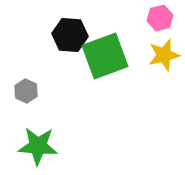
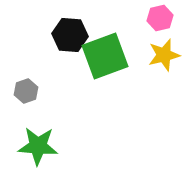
gray hexagon: rotated 15 degrees clockwise
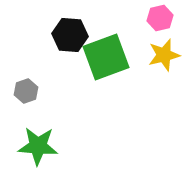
green square: moved 1 px right, 1 px down
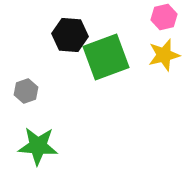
pink hexagon: moved 4 px right, 1 px up
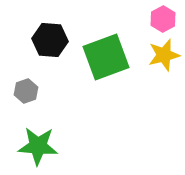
pink hexagon: moved 1 px left, 2 px down; rotated 15 degrees counterclockwise
black hexagon: moved 20 px left, 5 px down
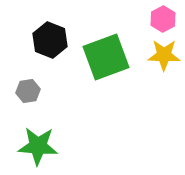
black hexagon: rotated 16 degrees clockwise
yellow star: rotated 16 degrees clockwise
gray hexagon: moved 2 px right; rotated 10 degrees clockwise
